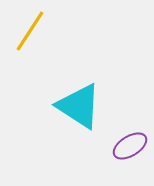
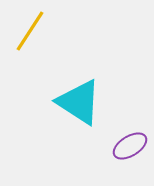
cyan triangle: moved 4 px up
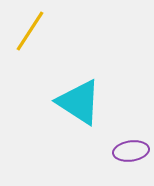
purple ellipse: moved 1 px right, 5 px down; rotated 24 degrees clockwise
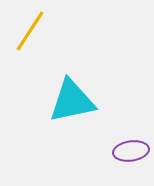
cyan triangle: moved 7 px left, 1 px up; rotated 45 degrees counterclockwise
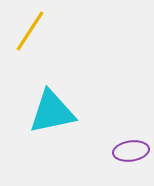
cyan triangle: moved 20 px left, 11 px down
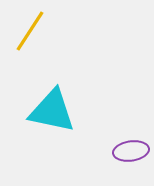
cyan triangle: moved 1 px up; rotated 24 degrees clockwise
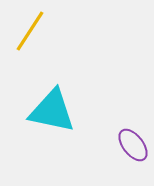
purple ellipse: moved 2 px right, 6 px up; rotated 60 degrees clockwise
